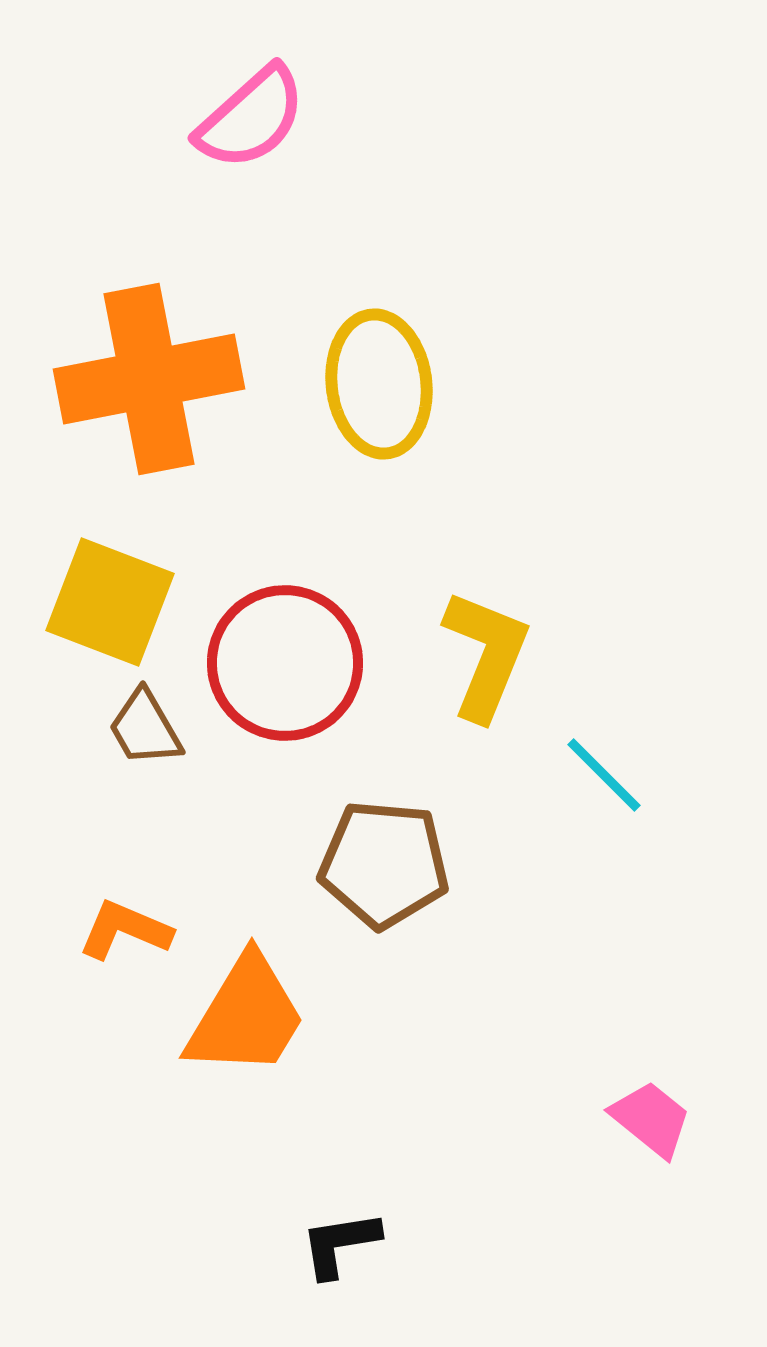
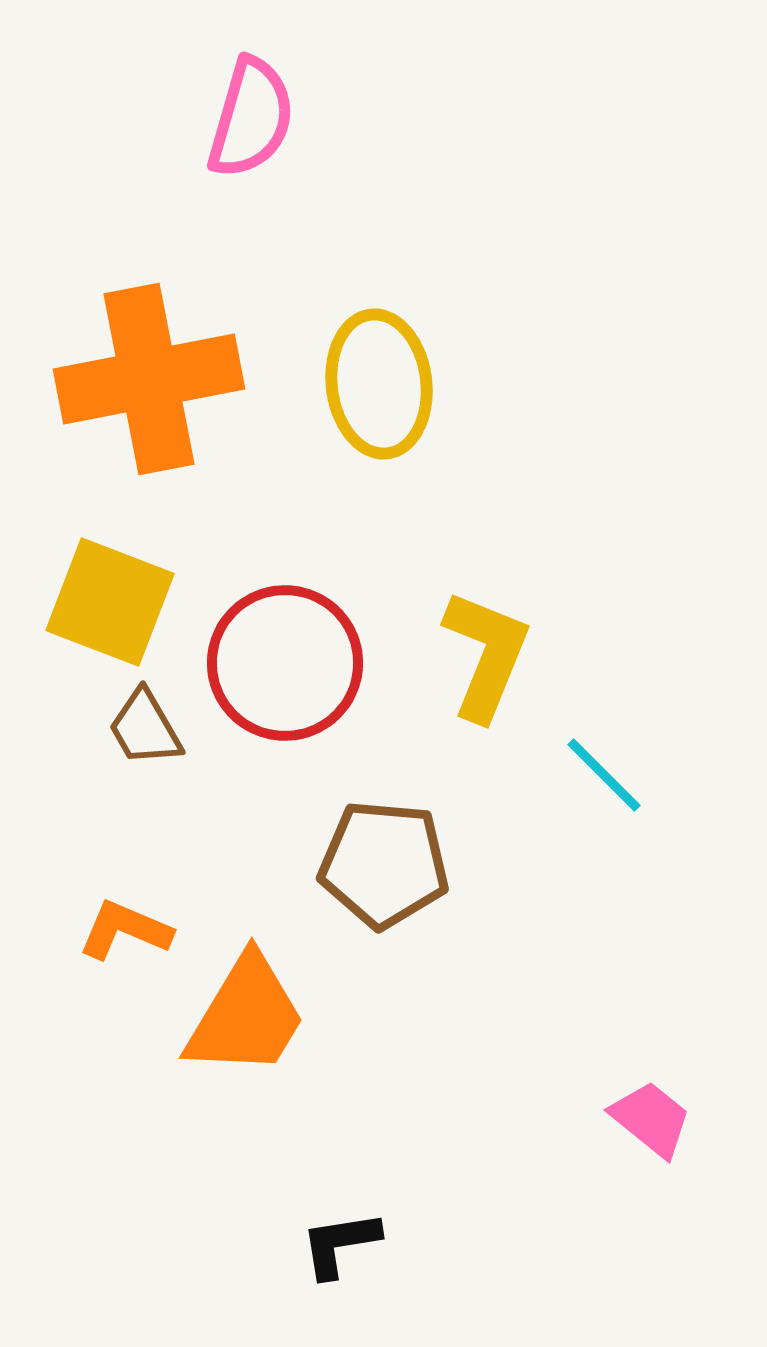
pink semicircle: rotated 32 degrees counterclockwise
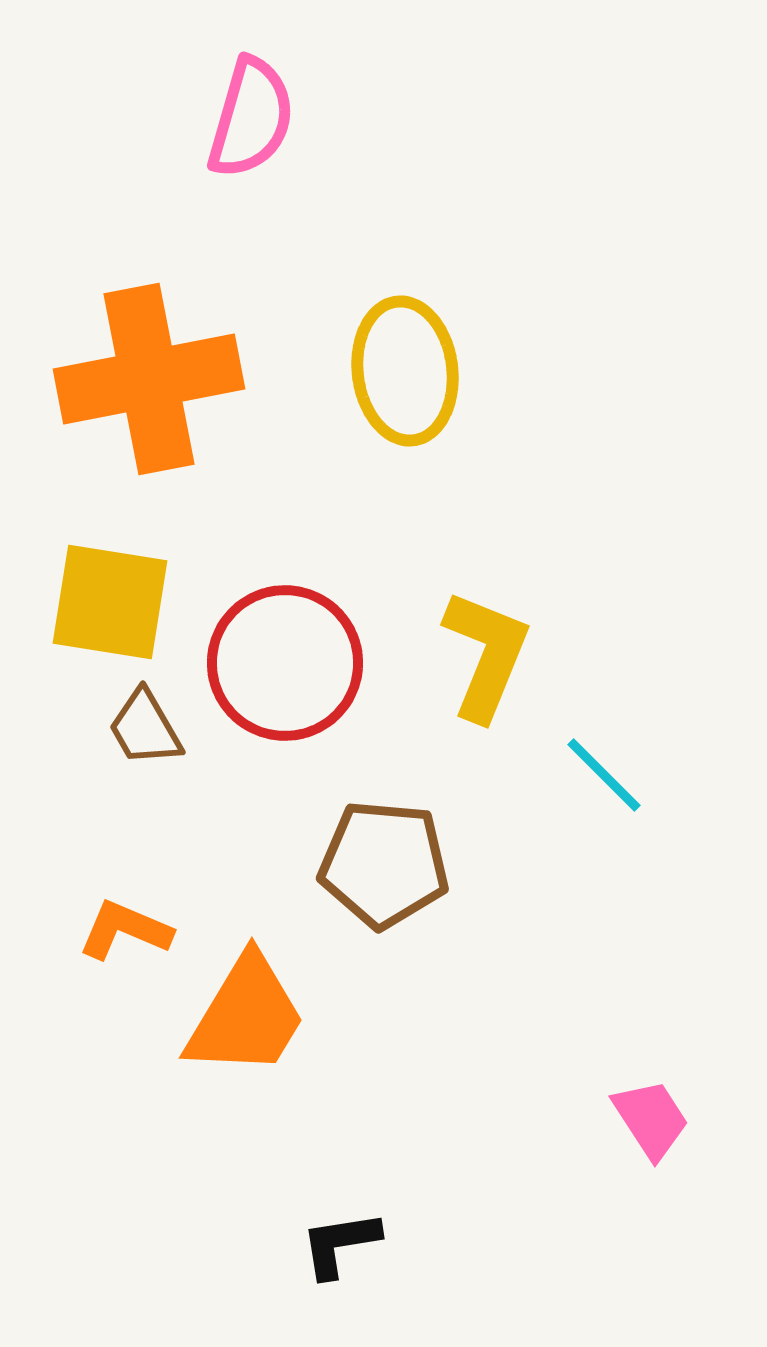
yellow ellipse: moved 26 px right, 13 px up
yellow square: rotated 12 degrees counterclockwise
pink trapezoid: rotated 18 degrees clockwise
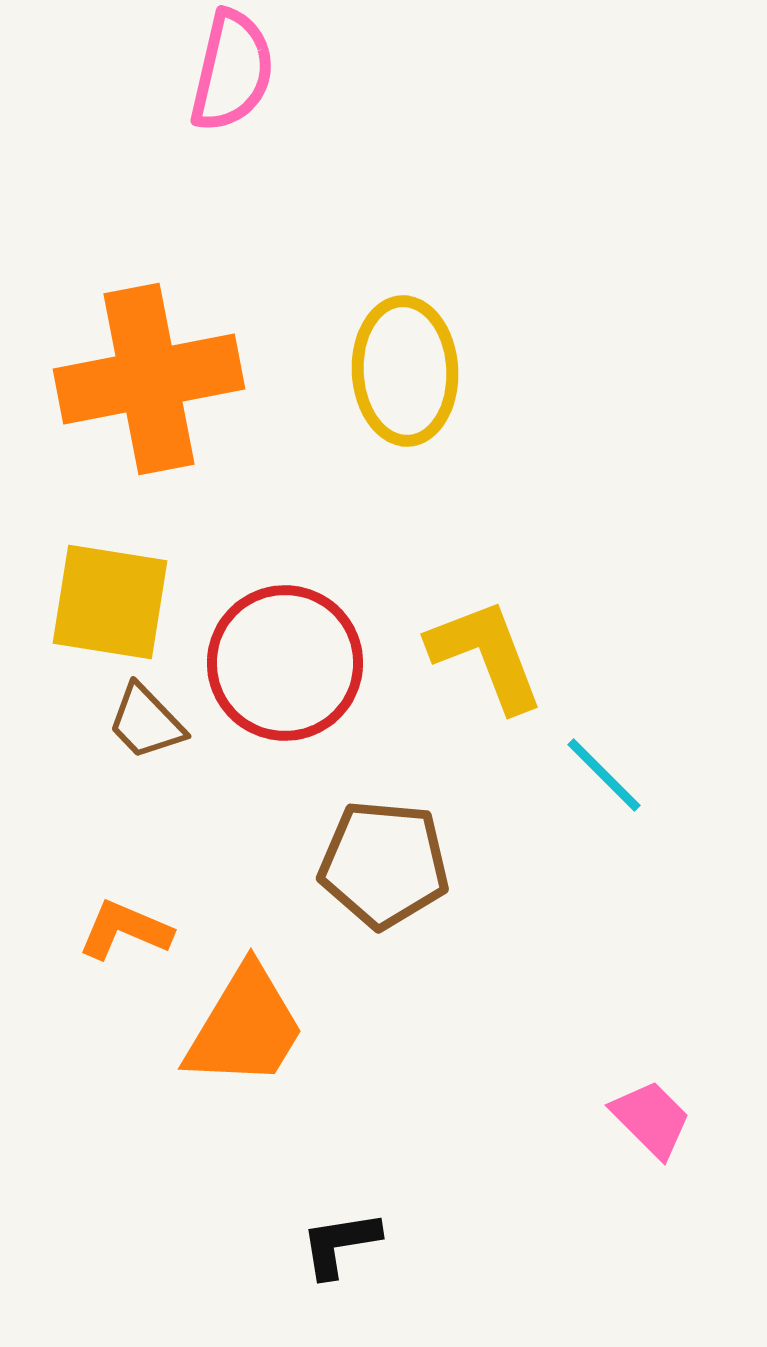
pink semicircle: moved 19 px left, 47 px up; rotated 3 degrees counterclockwise
yellow ellipse: rotated 4 degrees clockwise
yellow L-shape: rotated 43 degrees counterclockwise
brown trapezoid: moved 1 px right, 6 px up; rotated 14 degrees counterclockwise
orange trapezoid: moved 1 px left, 11 px down
pink trapezoid: rotated 12 degrees counterclockwise
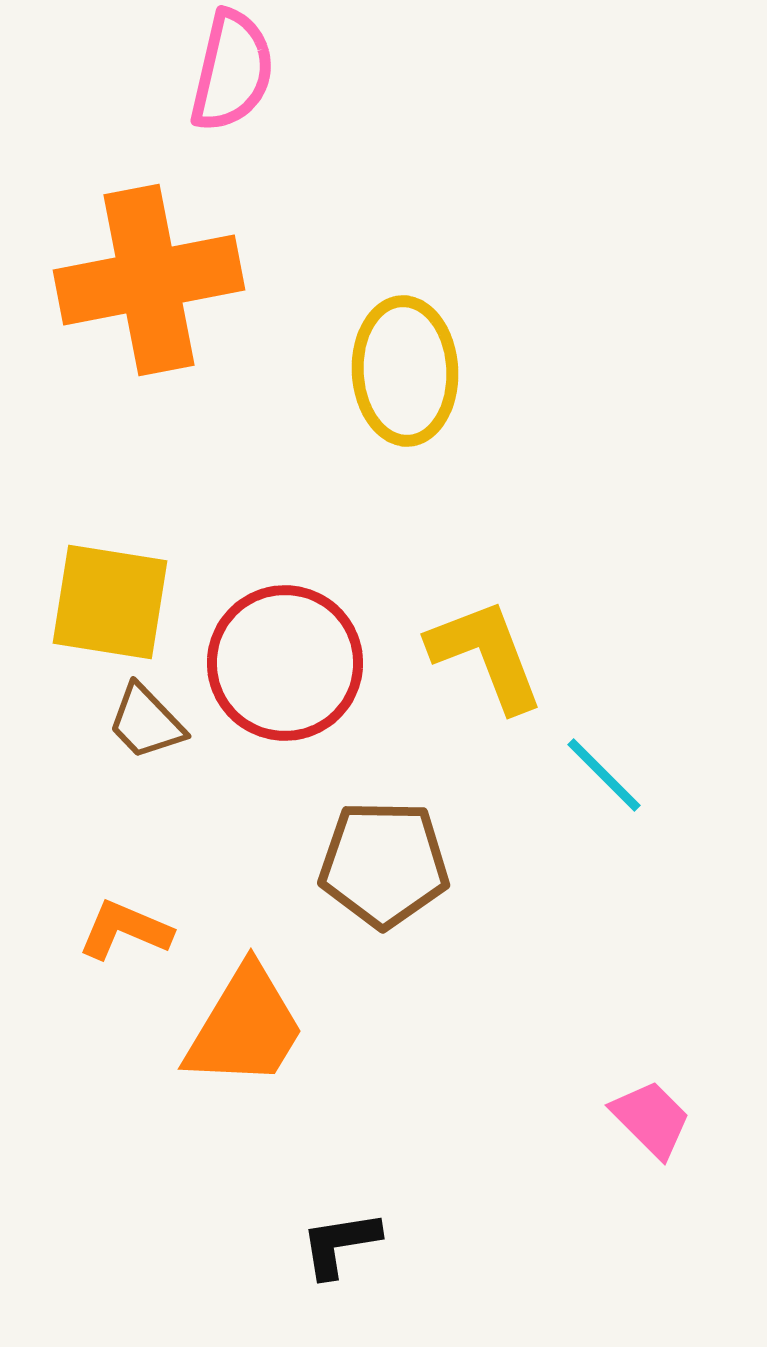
orange cross: moved 99 px up
brown pentagon: rotated 4 degrees counterclockwise
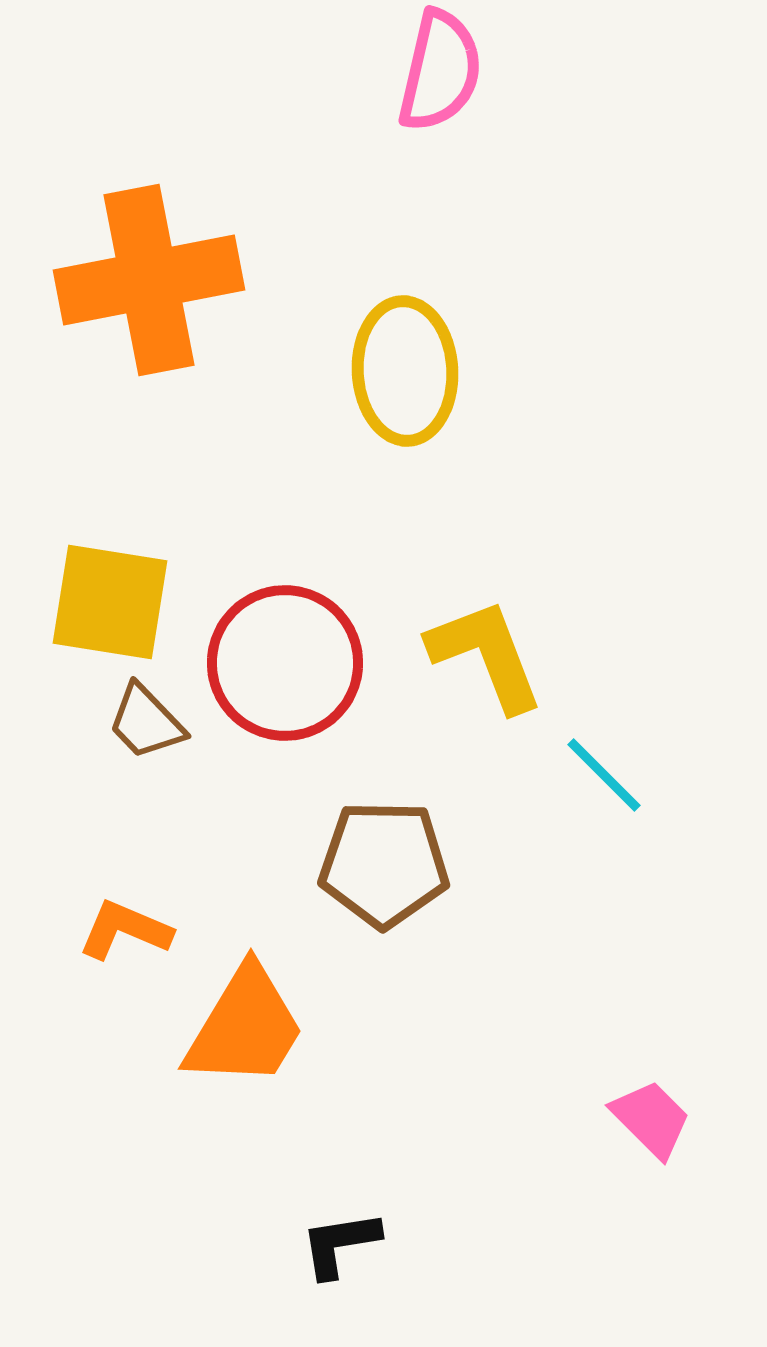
pink semicircle: moved 208 px right
